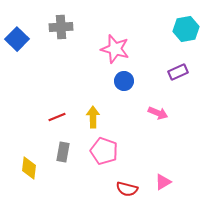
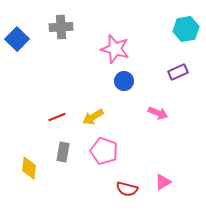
yellow arrow: rotated 120 degrees counterclockwise
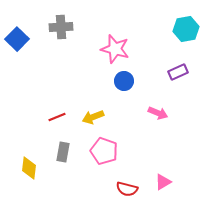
yellow arrow: rotated 10 degrees clockwise
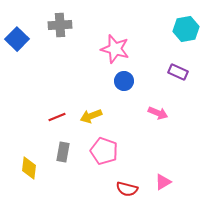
gray cross: moved 1 px left, 2 px up
purple rectangle: rotated 48 degrees clockwise
yellow arrow: moved 2 px left, 1 px up
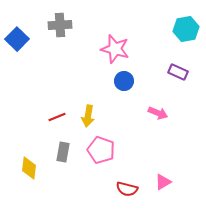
yellow arrow: moved 3 px left; rotated 60 degrees counterclockwise
pink pentagon: moved 3 px left, 1 px up
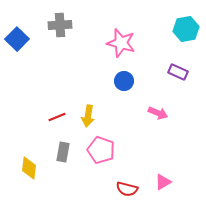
pink star: moved 6 px right, 6 px up
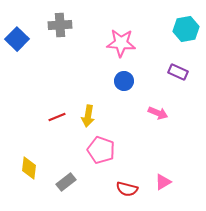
pink star: rotated 12 degrees counterclockwise
gray rectangle: moved 3 px right, 30 px down; rotated 42 degrees clockwise
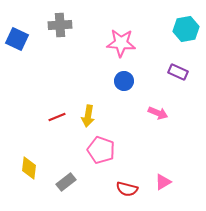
blue square: rotated 20 degrees counterclockwise
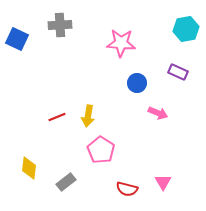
blue circle: moved 13 px right, 2 px down
pink pentagon: rotated 12 degrees clockwise
pink triangle: rotated 30 degrees counterclockwise
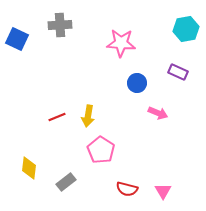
pink triangle: moved 9 px down
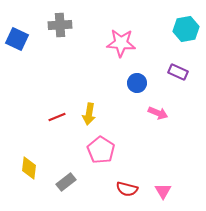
yellow arrow: moved 1 px right, 2 px up
